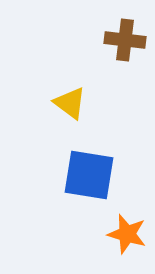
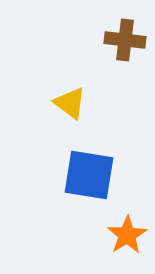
orange star: moved 1 px down; rotated 24 degrees clockwise
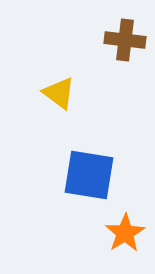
yellow triangle: moved 11 px left, 10 px up
orange star: moved 2 px left, 2 px up
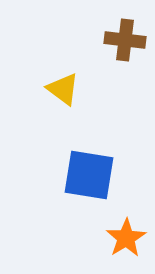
yellow triangle: moved 4 px right, 4 px up
orange star: moved 1 px right, 5 px down
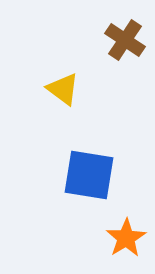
brown cross: rotated 27 degrees clockwise
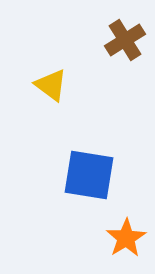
brown cross: rotated 24 degrees clockwise
yellow triangle: moved 12 px left, 4 px up
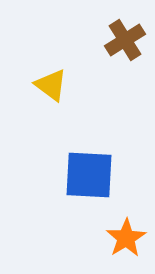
blue square: rotated 6 degrees counterclockwise
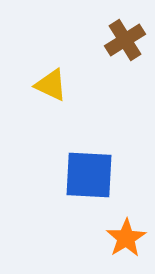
yellow triangle: rotated 12 degrees counterclockwise
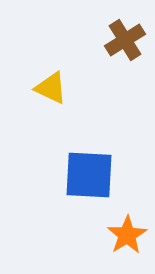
yellow triangle: moved 3 px down
orange star: moved 1 px right, 3 px up
